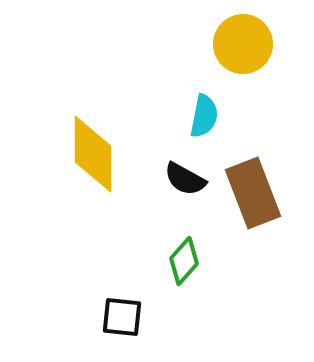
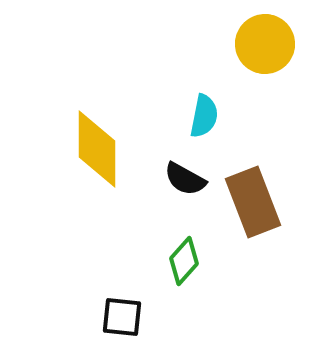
yellow circle: moved 22 px right
yellow diamond: moved 4 px right, 5 px up
brown rectangle: moved 9 px down
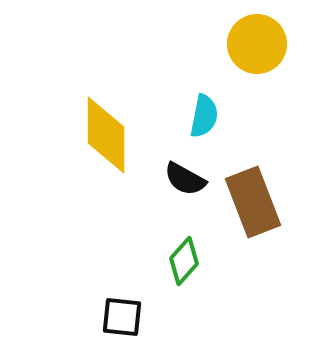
yellow circle: moved 8 px left
yellow diamond: moved 9 px right, 14 px up
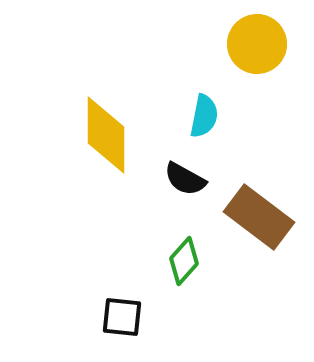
brown rectangle: moved 6 px right, 15 px down; rotated 32 degrees counterclockwise
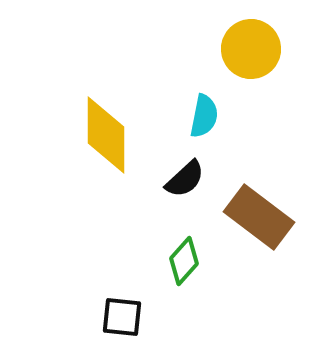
yellow circle: moved 6 px left, 5 px down
black semicircle: rotated 72 degrees counterclockwise
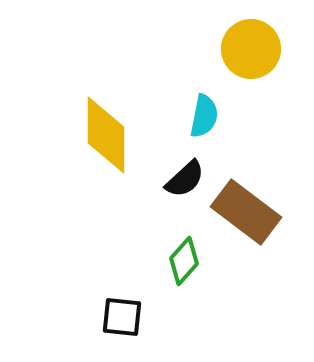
brown rectangle: moved 13 px left, 5 px up
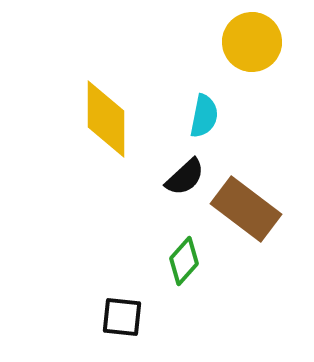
yellow circle: moved 1 px right, 7 px up
yellow diamond: moved 16 px up
black semicircle: moved 2 px up
brown rectangle: moved 3 px up
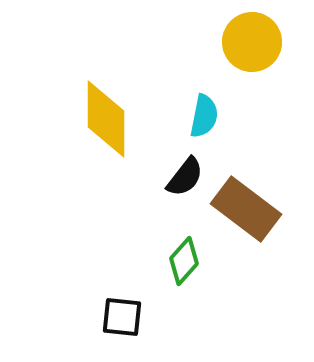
black semicircle: rotated 9 degrees counterclockwise
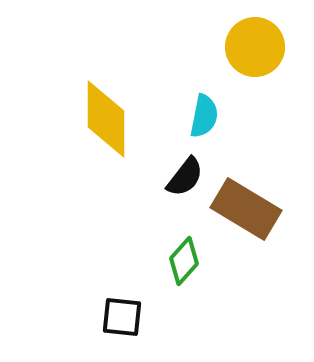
yellow circle: moved 3 px right, 5 px down
brown rectangle: rotated 6 degrees counterclockwise
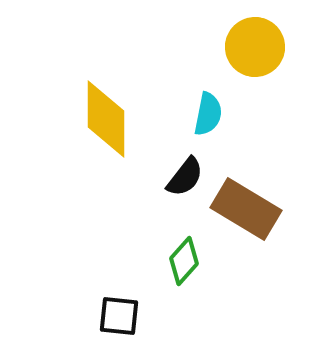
cyan semicircle: moved 4 px right, 2 px up
black square: moved 3 px left, 1 px up
